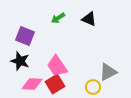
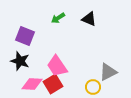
red square: moved 2 px left
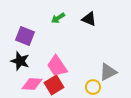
red square: moved 1 px right, 1 px down
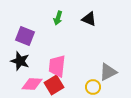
green arrow: rotated 40 degrees counterclockwise
pink trapezoid: rotated 40 degrees clockwise
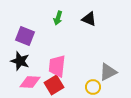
pink diamond: moved 2 px left, 2 px up
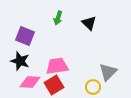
black triangle: moved 4 px down; rotated 21 degrees clockwise
pink trapezoid: rotated 75 degrees clockwise
gray triangle: rotated 18 degrees counterclockwise
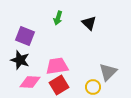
black star: moved 1 px up
red square: moved 5 px right
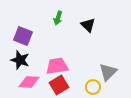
black triangle: moved 1 px left, 2 px down
purple square: moved 2 px left
pink diamond: moved 1 px left
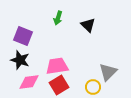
pink diamond: rotated 10 degrees counterclockwise
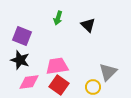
purple square: moved 1 px left
red square: rotated 24 degrees counterclockwise
